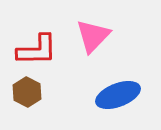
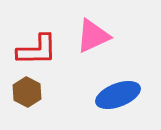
pink triangle: rotated 21 degrees clockwise
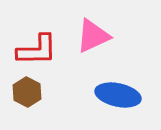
blue ellipse: rotated 33 degrees clockwise
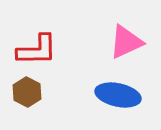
pink triangle: moved 33 px right, 6 px down
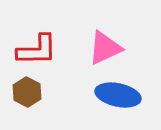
pink triangle: moved 21 px left, 6 px down
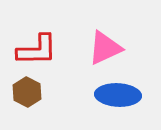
blue ellipse: rotated 9 degrees counterclockwise
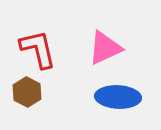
red L-shape: moved 1 px right, 1 px up; rotated 102 degrees counterclockwise
blue ellipse: moved 2 px down
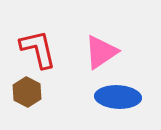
pink triangle: moved 4 px left, 4 px down; rotated 9 degrees counterclockwise
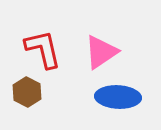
red L-shape: moved 5 px right
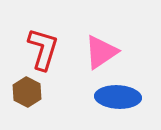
red L-shape: rotated 30 degrees clockwise
